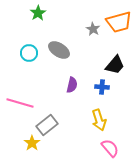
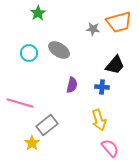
gray star: rotated 24 degrees counterclockwise
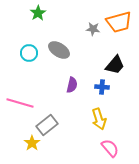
yellow arrow: moved 1 px up
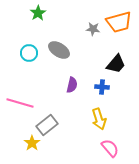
black trapezoid: moved 1 px right, 1 px up
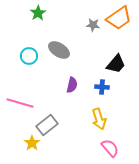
orange trapezoid: moved 4 px up; rotated 20 degrees counterclockwise
gray star: moved 4 px up
cyan circle: moved 3 px down
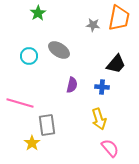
orange trapezoid: rotated 44 degrees counterclockwise
gray rectangle: rotated 60 degrees counterclockwise
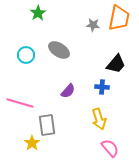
cyan circle: moved 3 px left, 1 px up
purple semicircle: moved 4 px left, 6 px down; rotated 28 degrees clockwise
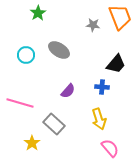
orange trapezoid: moved 1 px right, 1 px up; rotated 32 degrees counterclockwise
gray rectangle: moved 7 px right, 1 px up; rotated 40 degrees counterclockwise
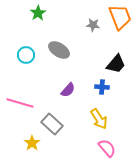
purple semicircle: moved 1 px up
yellow arrow: rotated 15 degrees counterclockwise
gray rectangle: moved 2 px left
pink semicircle: moved 3 px left
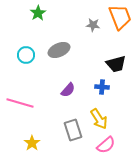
gray ellipse: rotated 55 degrees counterclockwise
black trapezoid: rotated 35 degrees clockwise
gray rectangle: moved 21 px right, 6 px down; rotated 30 degrees clockwise
pink semicircle: moved 1 px left, 3 px up; rotated 90 degrees clockwise
